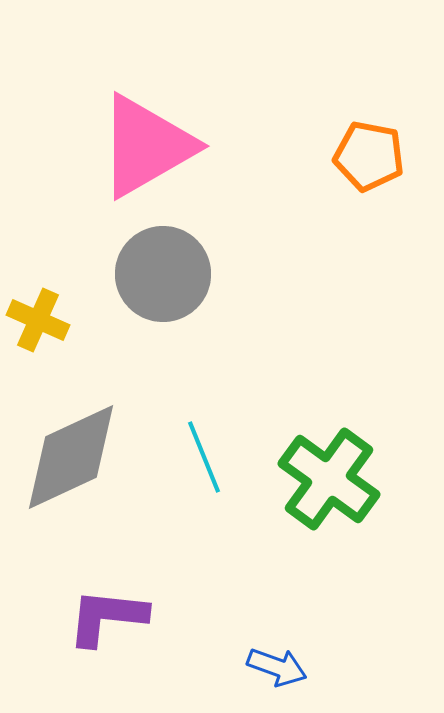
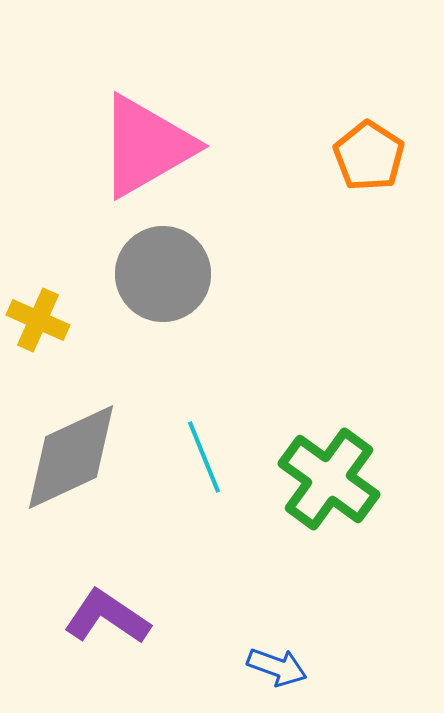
orange pentagon: rotated 22 degrees clockwise
purple L-shape: rotated 28 degrees clockwise
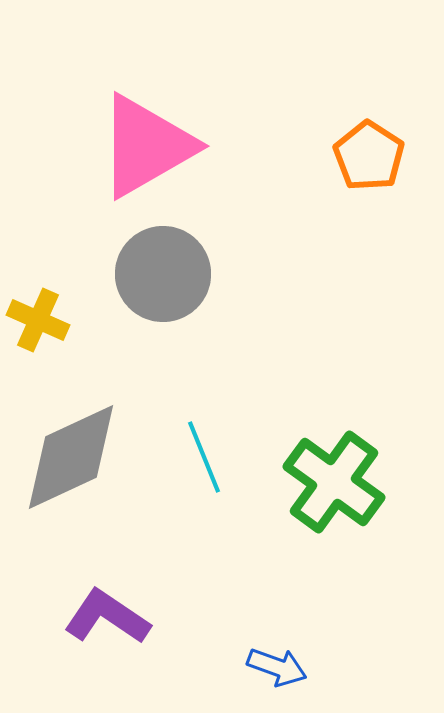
green cross: moved 5 px right, 3 px down
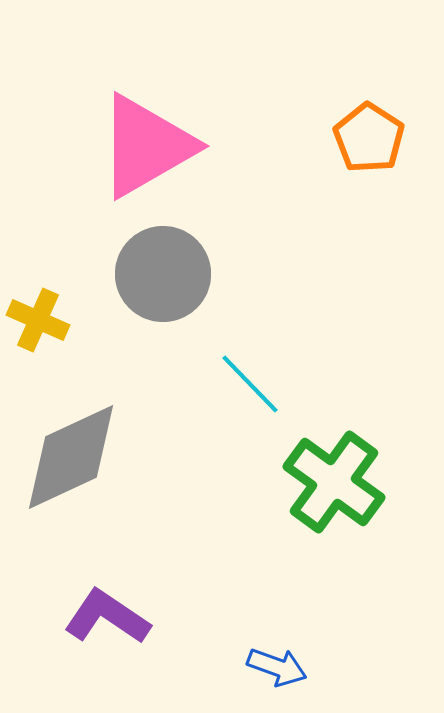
orange pentagon: moved 18 px up
cyan line: moved 46 px right, 73 px up; rotated 22 degrees counterclockwise
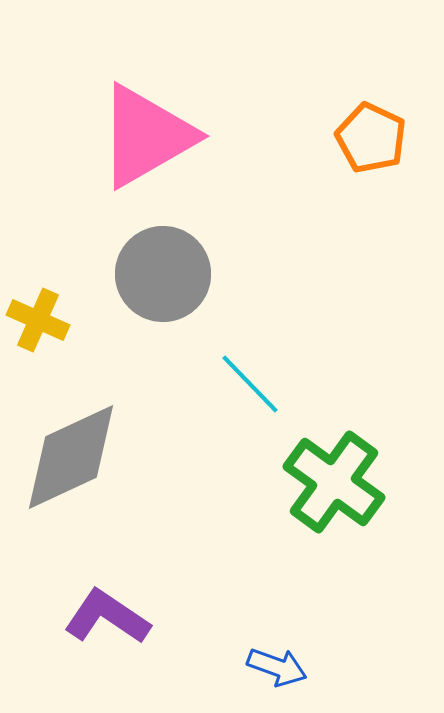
orange pentagon: moved 2 px right; rotated 8 degrees counterclockwise
pink triangle: moved 10 px up
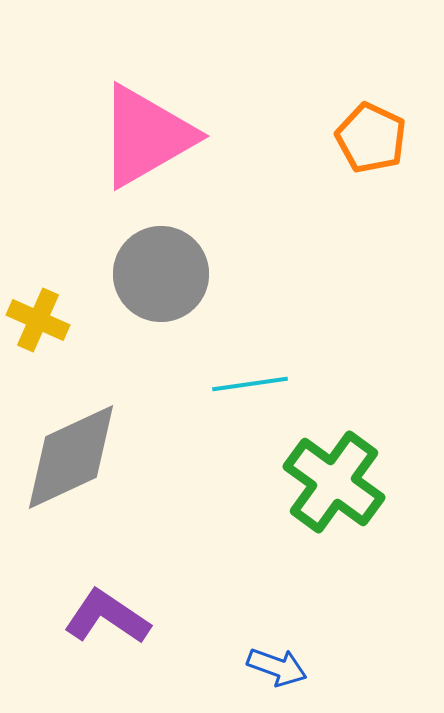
gray circle: moved 2 px left
cyan line: rotated 54 degrees counterclockwise
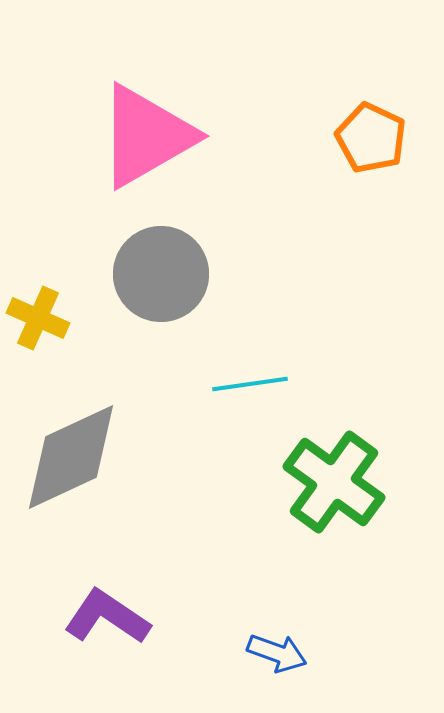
yellow cross: moved 2 px up
blue arrow: moved 14 px up
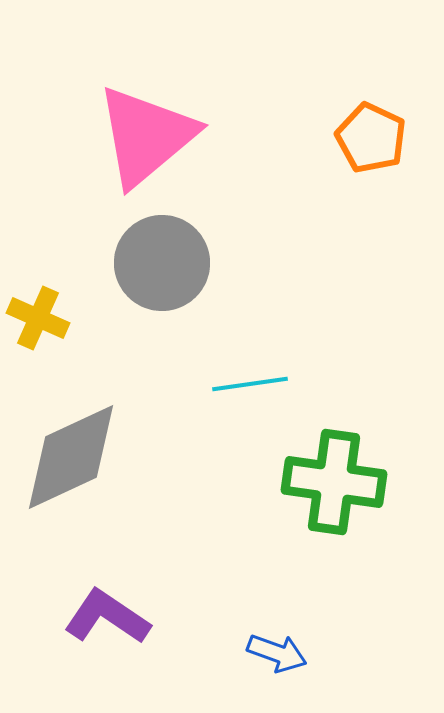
pink triangle: rotated 10 degrees counterclockwise
gray circle: moved 1 px right, 11 px up
green cross: rotated 28 degrees counterclockwise
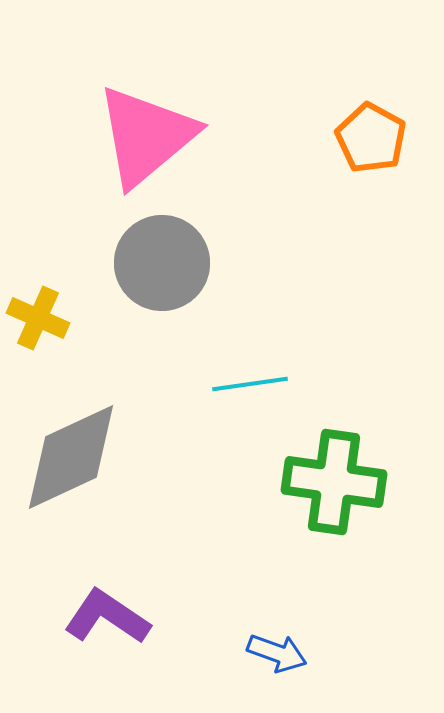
orange pentagon: rotated 4 degrees clockwise
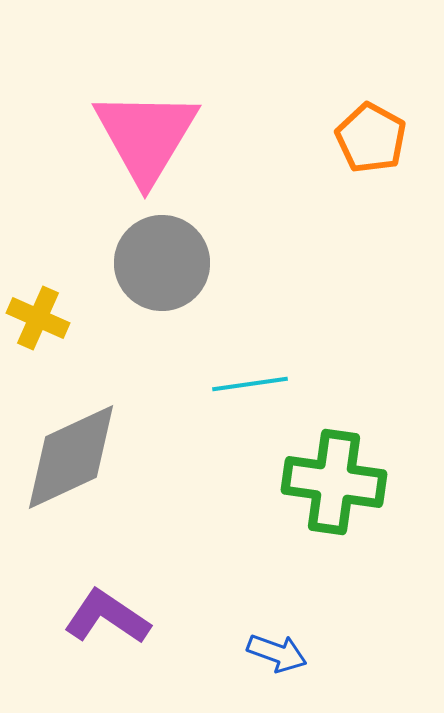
pink triangle: rotated 19 degrees counterclockwise
